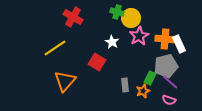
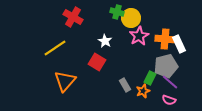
white star: moved 7 px left, 1 px up
gray rectangle: rotated 24 degrees counterclockwise
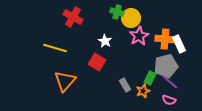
yellow line: rotated 50 degrees clockwise
